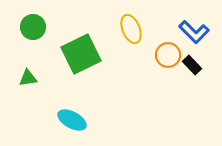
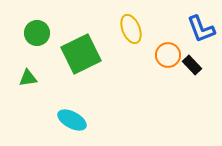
green circle: moved 4 px right, 6 px down
blue L-shape: moved 7 px right, 3 px up; rotated 24 degrees clockwise
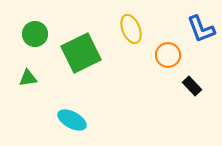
green circle: moved 2 px left, 1 px down
green square: moved 1 px up
black rectangle: moved 21 px down
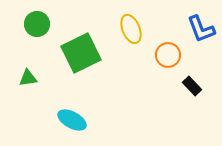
green circle: moved 2 px right, 10 px up
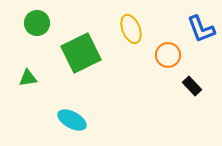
green circle: moved 1 px up
